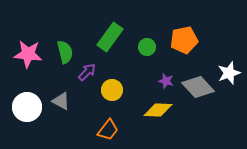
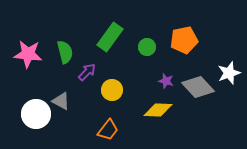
white circle: moved 9 px right, 7 px down
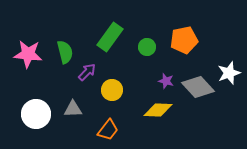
gray triangle: moved 12 px right, 8 px down; rotated 30 degrees counterclockwise
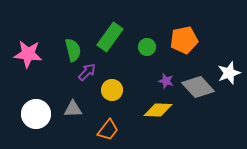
green semicircle: moved 8 px right, 2 px up
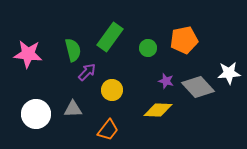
green circle: moved 1 px right, 1 px down
white star: rotated 15 degrees clockwise
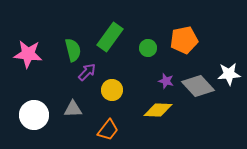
white star: moved 1 px down
gray diamond: moved 1 px up
white circle: moved 2 px left, 1 px down
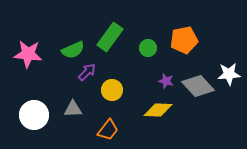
green semicircle: rotated 80 degrees clockwise
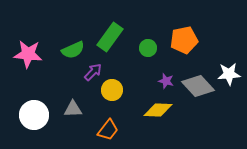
purple arrow: moved 6 px right
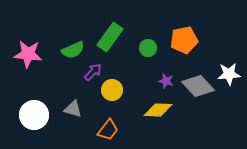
gray triangle: rotated 18 degrees clockwise
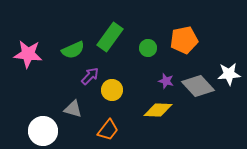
purple arrow: moved 3 px left, 4 px down
white circle: moved 9 px right, 16 px down
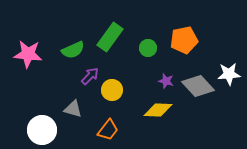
white circle: moved 1 px left, 1 px up
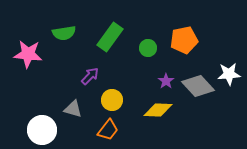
green semicircle: moved 9 px left, 17 px up; rotated 15 degrees clockwise
purple star: rotated 21 degrees clockwise
yellow circle: moved 10 px down
